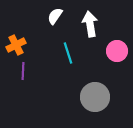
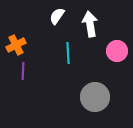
white semicircle: moved 2 px right
cyan line: rotated 15 degrees clockwise
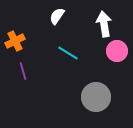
white arrow: moved 14 px right
orange cross: moved 1 px left, 4 px up
cyan line: rotated 55 degrees counterclockwise
purple line: rotated 18 degrees counterclockwise
gray circle: moved 1 px right
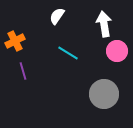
gray circle: moved 8 px right, 3 px up
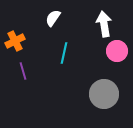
white semicircle: moved 4 px left, 2 px down
cyan line: moved 4 px left; rotated 70 degrees clockwise
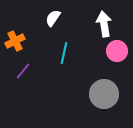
purple line: rotated 54 degrees clockwise
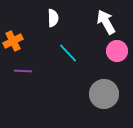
white semicircle: rotated 144 degrees clockwise
white arrow: moved 2 px right, 2 px up; rotated 20 degrees counterclockwise
orange cross: moved 2 px left
cyan line: moved 4 px right; rotated 55 degrees counterclockwise
purple line: rotated 54 degrees clockwise
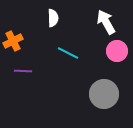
cyan line: rotated 20 degrees counterclockwise
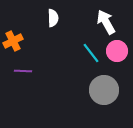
cyan line: moved 23 px right; rotated 25 degrees clockwise
gray circle: moved 4 px up
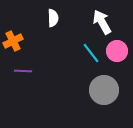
white arrow: moved 4 px left
